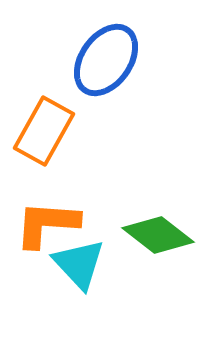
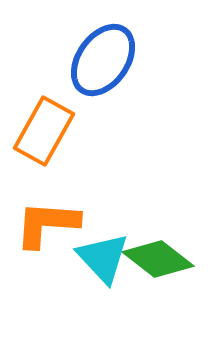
blue ellipse: moved 3 px left
green diamond: moved 24 px down
cyan triangle: moved 24 px right, 6 px up
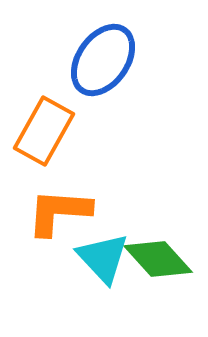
orange L-shape: moved 12 px right, 12 px up
green diamond: rotated 10 degrees clockwise
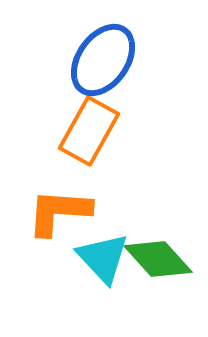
orange rectangle: moved 45 px right
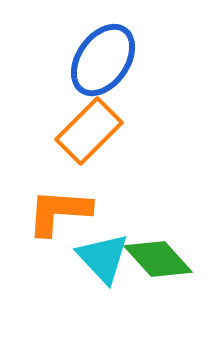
orange rectangle: rotated 16 degrees clockwise
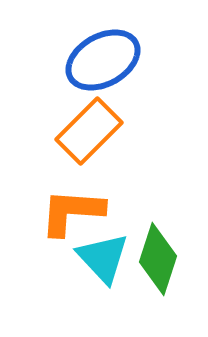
blue ellipse: rotated 26 degrees clockwise
orange L-shape: moved 13 px right
green diamond: rotated 60 degrees clockwise
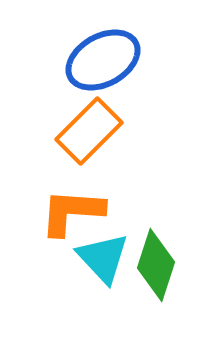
green diamond: moved 2 px left, 6 px down
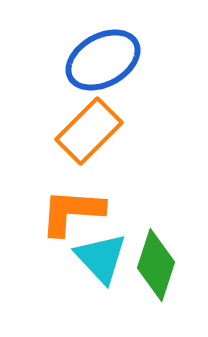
cyan triangle: moved 2 px left
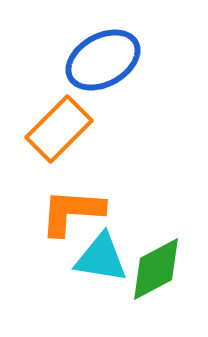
orange rectangle: moved 30 px left, 2 px up
cyan triangle: rotated 38 degrees counterclockwise
green diamond: moved 4 px down; rotated 44 degrees clockwise
